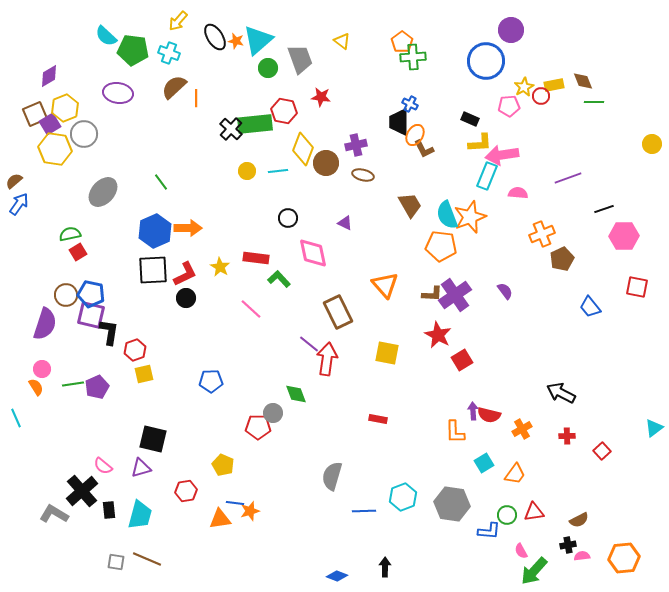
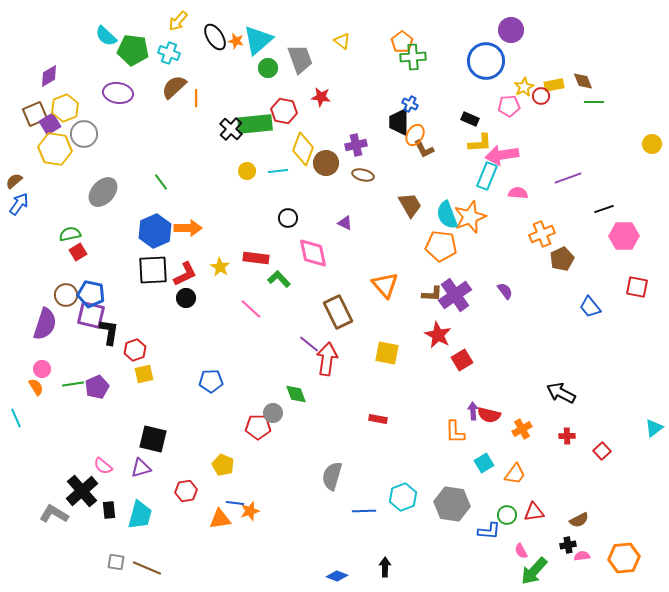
brown line at (147, 559): moved 9 px down
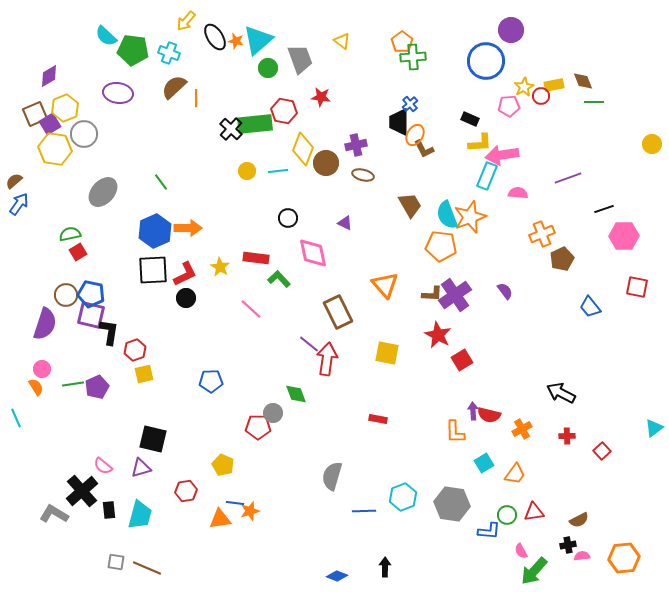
yellow arrow at (178, 21): moved 8 px right
blue cross at (410, 104): rotated 21 degrees clockwise
